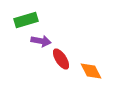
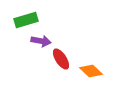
orange diamond: rotated 20 degrees counterclockwise
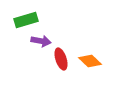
red ellipse: rotated 15 degrees clockwise
orange diamond: moved 1 px left, 10 px up
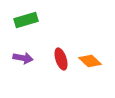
purple arrow: moved 18 px left, 17 px down
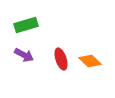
green rectangle: moved 5 px down
purple arrow: moved 1 px right, 3 px up; rotated 18 degrees clockwise
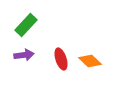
green rectangle: rotated 30 degrees counterclockwise
purple arrow: rotated 36 degrees counterclockwise
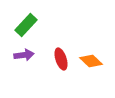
orange diamond: moved 1 px right
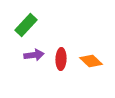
purple arrow: moved 10 px right
red ellipse: rotated 20 degrees clockwise
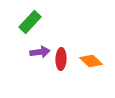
green rectangle: moved 4 px right, 3 px up
purple arrow: moved 6 px right, 3 px up
